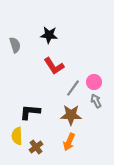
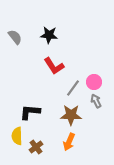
gray semicircle: moved 8 px up; rotated 21 degrees counterclockwise
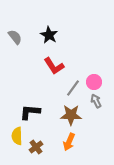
black star: rotated 24 degrees clockwise
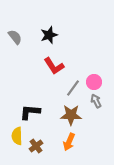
black star: rotated 24 degrees clockwise
brown cross: moved 1 px up
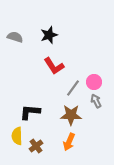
gray semicircle: rotated 35 degrees counterclockwise
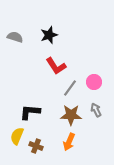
red L-shape: moved 2 px right
gray line: moved 3 px left
gray arrow: moved 9 px down
yellow semicircle: rotated 24 degrees clockwise
brown cross: rotated 32 degrees counterclockwise
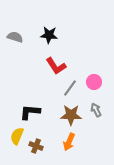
black star: rotated 24 degrees clockwise
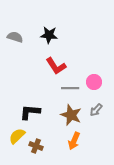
gray line: rotated 54 degrees clockwise
gray arrow: rotated 112 degrees counterclockwise
brown star: rotated 20 degrees clockwise
yellow semicircle: rotated 24 degrees clockwise
orange arrow: moved 5 px right, 1 px up
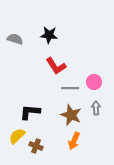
gray semicircle: moved 2 px down
gray arrow: moved 2 px up; rotated 136 degrees clockwise
